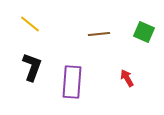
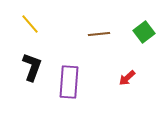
yellow line: rotated 10 degrees clockwise
green square: rotated 30 degrees clockwise
red arrow: rotated 102 degrees counterclockwise
purple rectangle: moved 3 px left
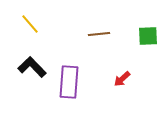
green square: moved 4 px right, 4 px down; rotated 35 degrees clockwise
black L-shape: rotated 64 degrees counterclockwise
red arrow: moved 5 px left, 1 px down
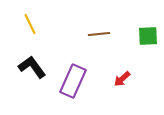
yellow line: rotated 15 degrees clockwise
black L-shape: rotated 8 degrees clockwise
purple rectangle: moved 4 px right, 1 px up; rotated 20 degrees clockwise
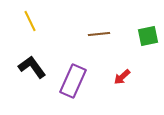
yellow line: moved 3 px up
green square: rotated 10 degrees counterclockwise
red arrow: moved 2 px up
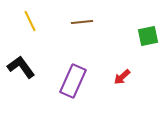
brown line: moved 17 px left, 12 px up
black L-shape: moved 11 px left
